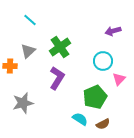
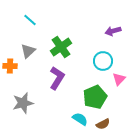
green cross: moved 1 px right
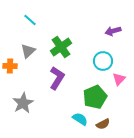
gray star: rotated 15 degrees counterclockwise
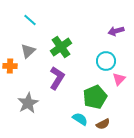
purple arrow: moved 3 px right
cyan circle: moved 3 px right
gray star: moved 5 px right
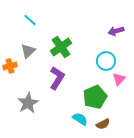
orange cross: rotated 16 degrees counterclockwise
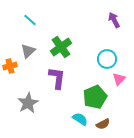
purple arrow: moved 2 px left, 11 px up; rotated 77 degrees clockwise
cyan circle: moved 1 px right, 2 px up
purple L-shape: rotated 25 degrees counterclockwise
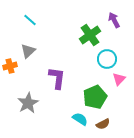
green cross: moved 29 px right, 12 px up
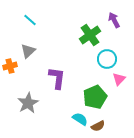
brown semicircle: moved 5 px left, 2 px down
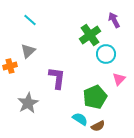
cyan circle: moved 1 px left, 5 px up
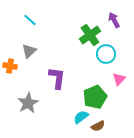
gray triangle: moved 1 px right
orange cross: rotated 24 degrees clockwise
cyan semicircle: moved 1 px right, 2 px up; rotated 70 degrees counterclockwise
